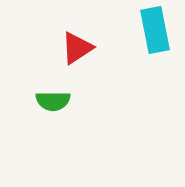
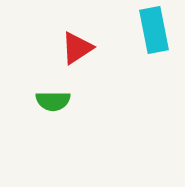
cyan rectangle: moved 1 px left
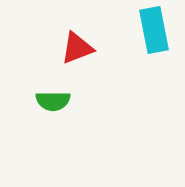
red triangle: rotated 12 degrees clockwise
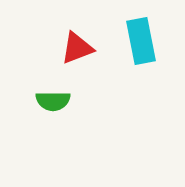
cyan rectangle: moved 13 px left, 11 px down
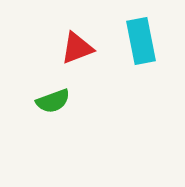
green semicircle: rotated 20 degrees counterclockwise
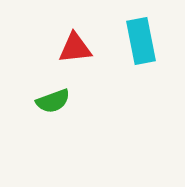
red triangle: moved 2 px left; rotated 15 degrees clockwise
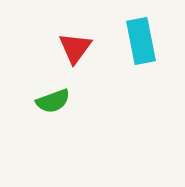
red triangle: rotated 48 degrees counterclockwise
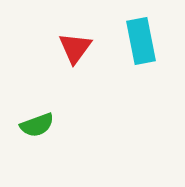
green semicircle: moved 16 px left, 24 px down
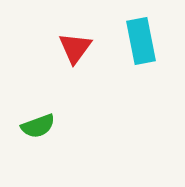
green semicircle: moved 1 px right, 1 px down
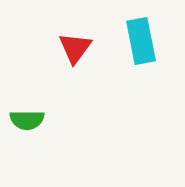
green semicircle: moved 11 px left, 6 px up; rotated 20 degrees clockwise
